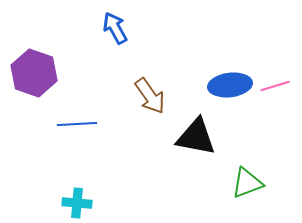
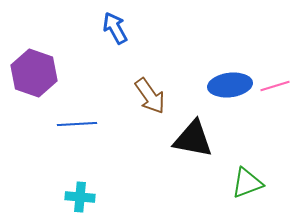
black triangle: moved 3 px left, 2 px down
cyan cross: moved 3 px right, 6 px up
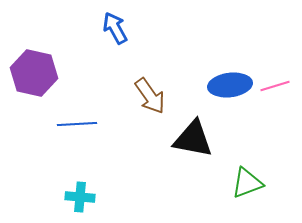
purple hexagon: rotated 6 degrees counterclockwise
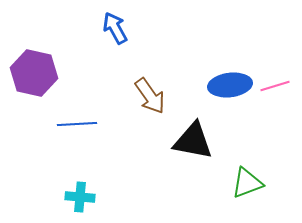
black triangle: moved 2 px down
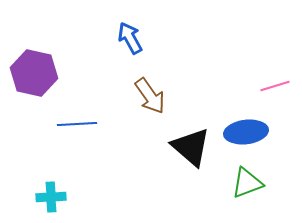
blue arrow: moved 15 px right, 10 px down
blue ellipse: moved 16 px right, 47 px down
black triangle: moved 2 px left, 6 px down; rotated 30 degrees clockwise
cyan cross: moved 29 px left; rotated 8 degrees counterclockwise
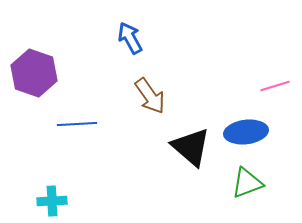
purple hexagon: rotated 6 degrees clockwise
cyan cross: moved 1 px right, 4 px down
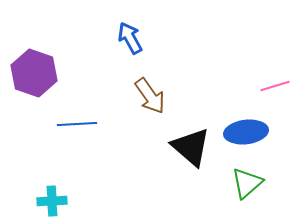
green triangle: rotated 20 degrees counterclockwise
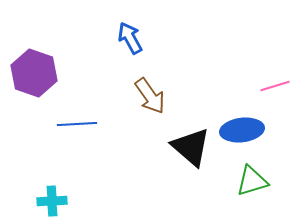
blue ellipse: moved 4 px left, 2 px up
green triangle: moved 5 px right, 2 px up; rotated 24 degrees clockwise
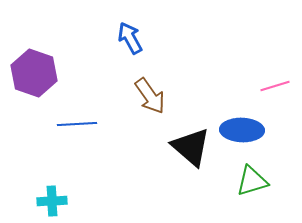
blue ellipse: rotated 9 degrees clockwise
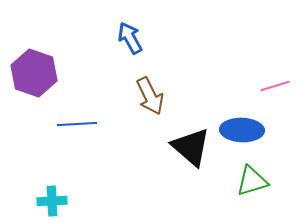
brown arrow: rotated 9 degrees clockwise
